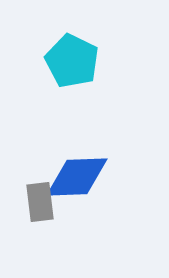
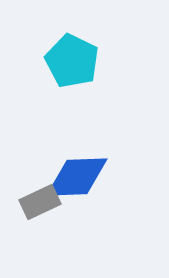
gray rectangle: rotated 72 degrees clockwise
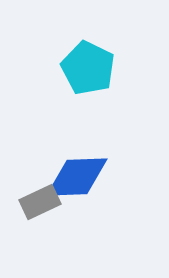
cyan pentagon: moved 16 px right, 7 px down
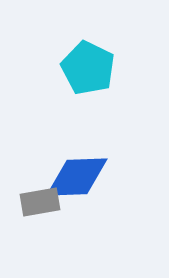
gray rectangle: rotated 15 degrees clockwise
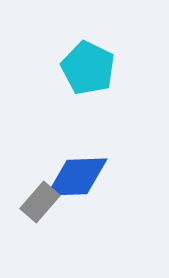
gray rectangle: rotated 39 degrees counterclockwise
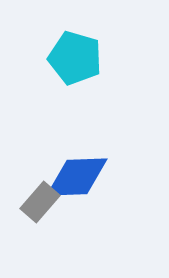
cyan pentagon: moved 13 px left, 10 px up; rotated 10 degrees counterclockwise
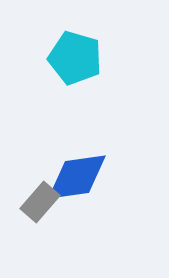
blue diamond: rotated 6 degrees counterclockwise
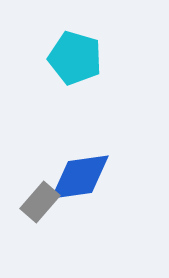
blue diamond: moved 3 px right
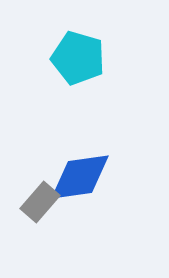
cyan pentagon: moved 3 px right
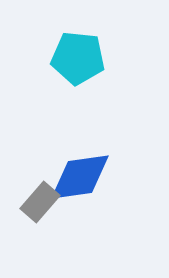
cyan pentagon: rotated 10 degrees counterclockwise
